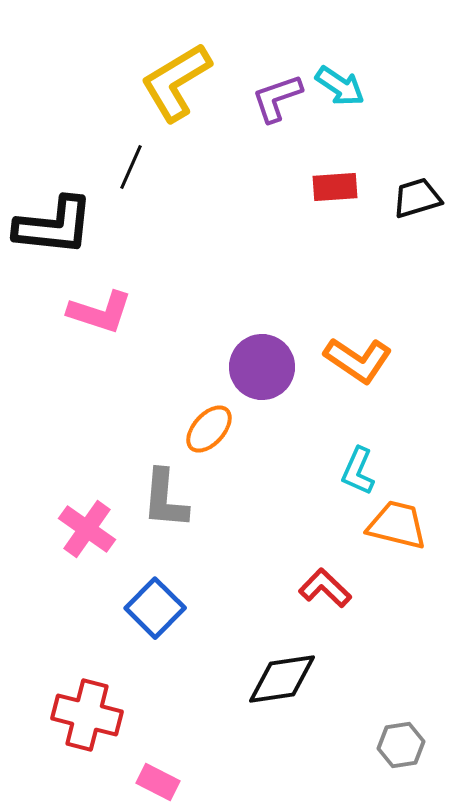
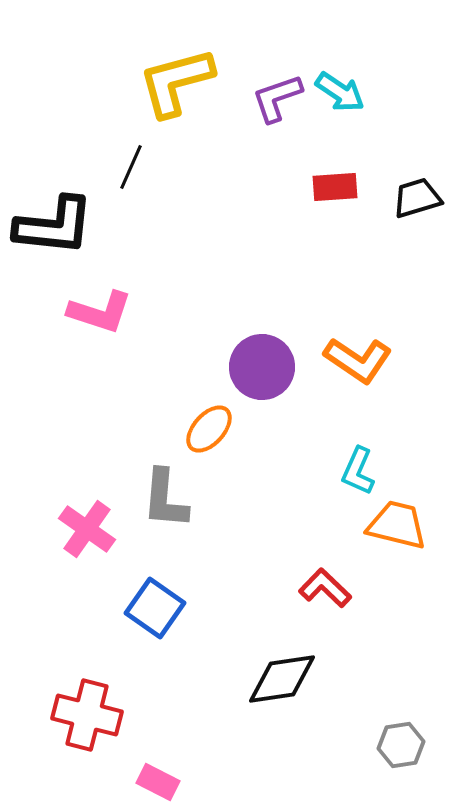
yellow L-shape: rotated 16 degrees clockwise
cyan arrow: moved 6 px down
blue square: rotated 10 degrees counterclockwise
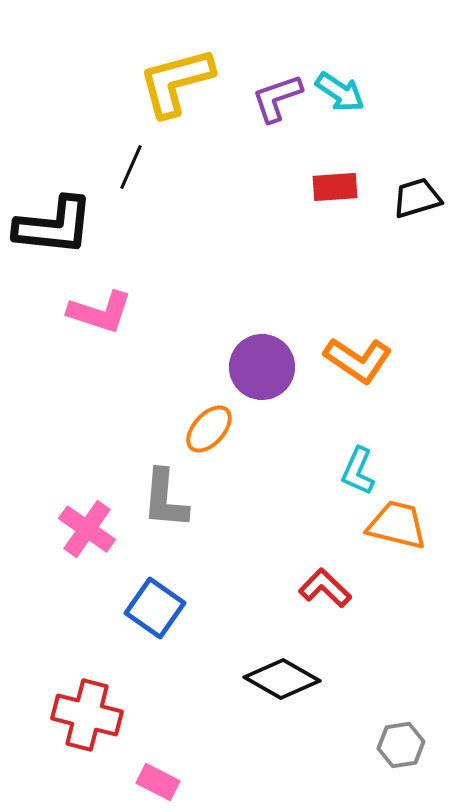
black diamond: rotated 38 degrees clockwise
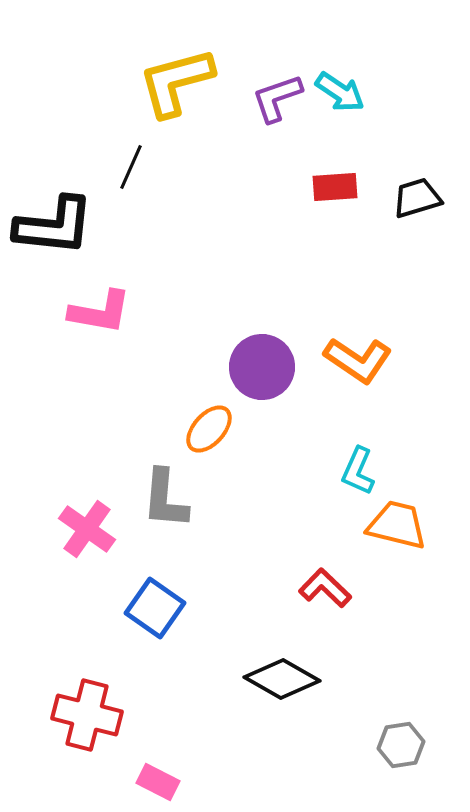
pink L-shape: rotated 8 degrees counterclockwise
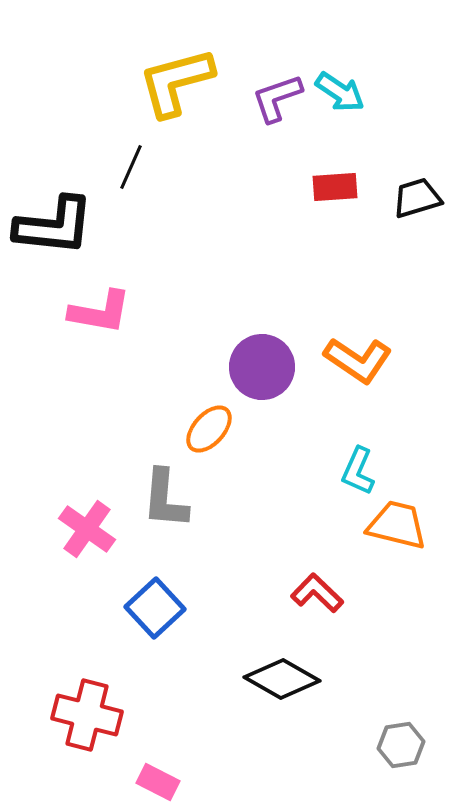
red L-shape: moved 8 px left, 5 px down
blue square: rotated 12 degrees clockwise
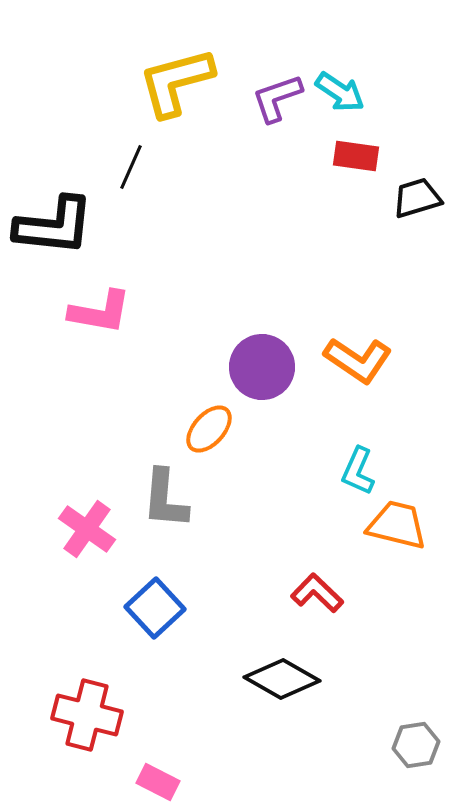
red rectangle: moved 21 px right, 31 px up; rotated 12 degrees clockwise
gray hexagon: moved 15 px right
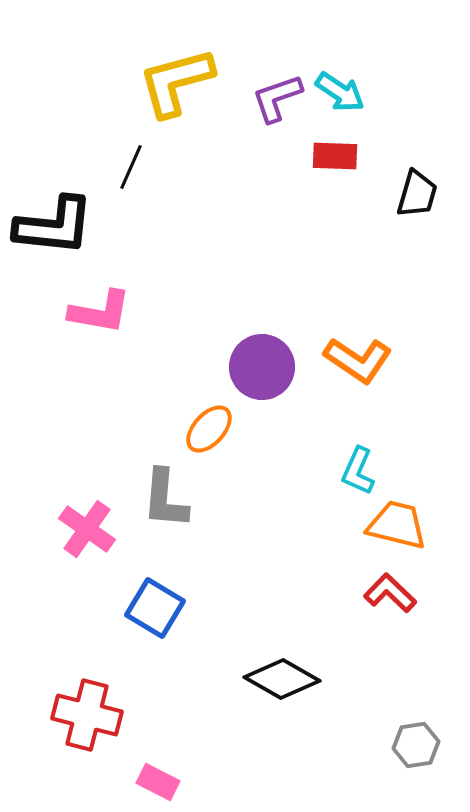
red rectangle: moved 21 px left; rotated 6 degrees counterclockwise
black trapezoid: moved 4 px up; rotated 123 degrees clockwise
red L-shape: moved 73 px right
blue square: rotated 16 degrees counterclockwise
